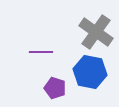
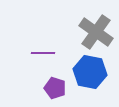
purple line: moved 2 px right, 1 px down
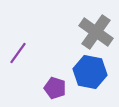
purple line: moved 25 px left; rotated 55 degrees counterclockwise
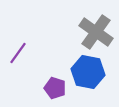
blue hexagon: moved 2 px left
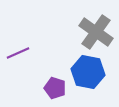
purple line: rotated 30 degrees clockwise
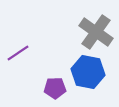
purple line: rotated 10 degrees counterclockwise
purple pentagon: rotated 20 degrees counterclockwise
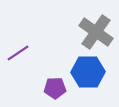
blue hexagon: rotated 12 degrees counterclockwise
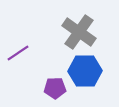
gray cross: moved 17 px left
blue hexagon: moved 3 px left, 1 px up
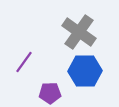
purple line: moved 6 px right, 9 px down; rotated 20 degrees counterclockwise
purple pentagon: moved 5 px left, 5 px down
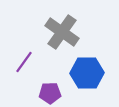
gray cross: moved 17 px left
blue hexagon: moved 2 px right, 2 px down
